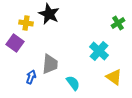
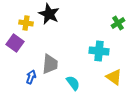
cyan cross: rotated 36 degrees counterclockwise
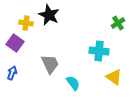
black star: moved 1 px down
gray trapezoid: rotated 30 degrees counterclockwise
blue arrow: moved 19 px left, 4 px up
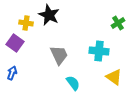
gray trapezoid: moved 9 px right, 9 px up
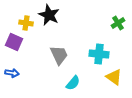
purple square: moved 1 px left, 1 px up; rotated 12 degrees counterclockwise
cyan cross: moved 3 px down
blue arrow: rotated 80 degrees clockwise
cyan semicircle: rotated 77 degrees clockwise
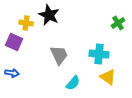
yellow triangle: moved 6 px left
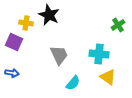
green cross: moved 2 px down
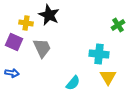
gray trapezoid: moved 17 px left, 7 px up
yellow triangle: rotated 24 degrees clockwise
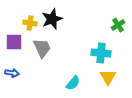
black star: moved 3 px right, 4 px down; rotated 25 degrees clockwise
yellow cross: moved 4 px right
purple square: rotated 24 degrees counterclockwise
cyan cross: moved 2 px right, 1 px up
